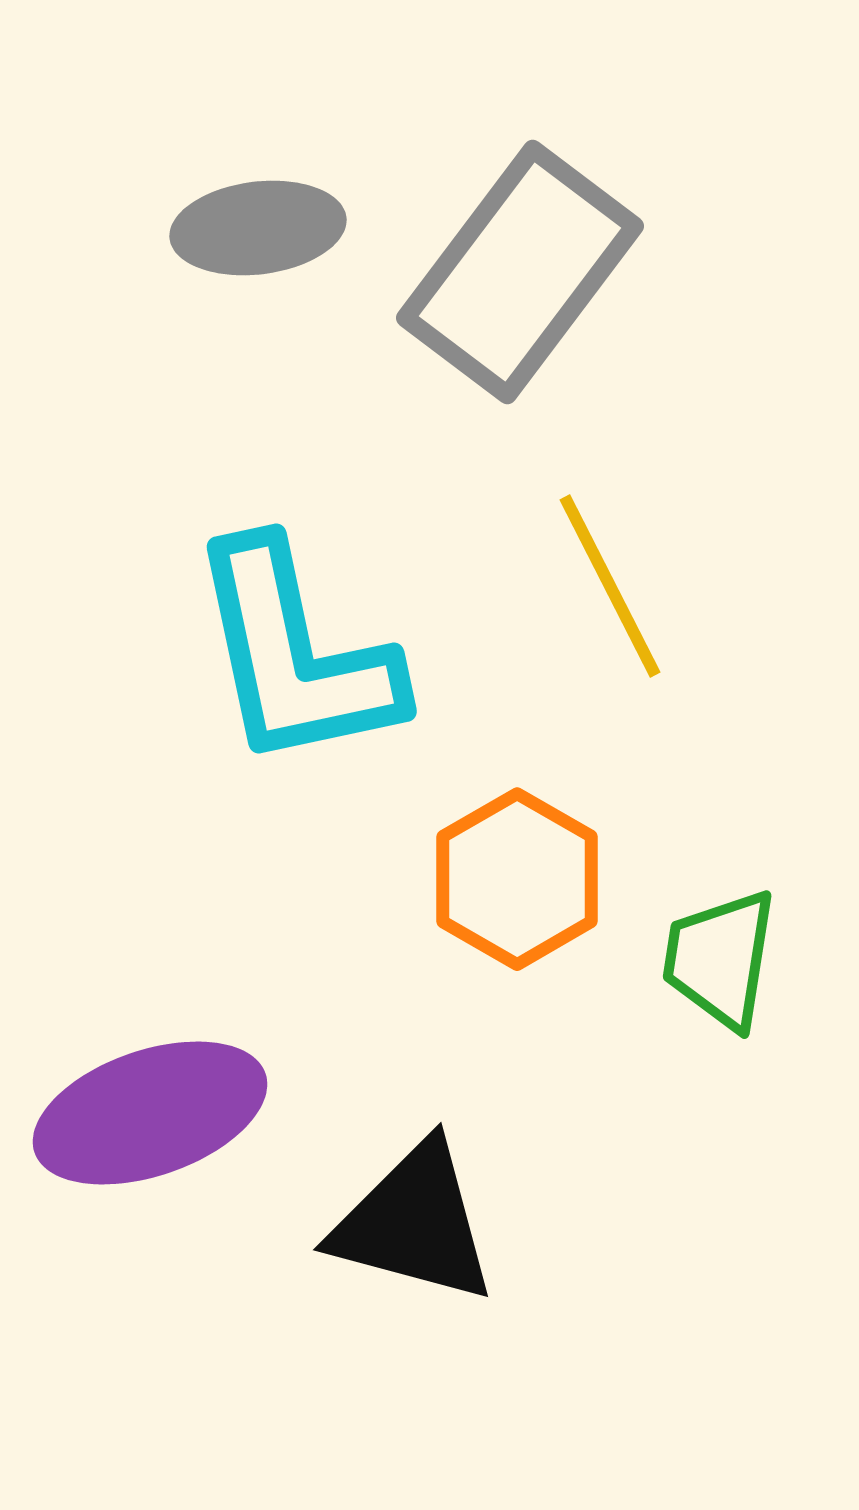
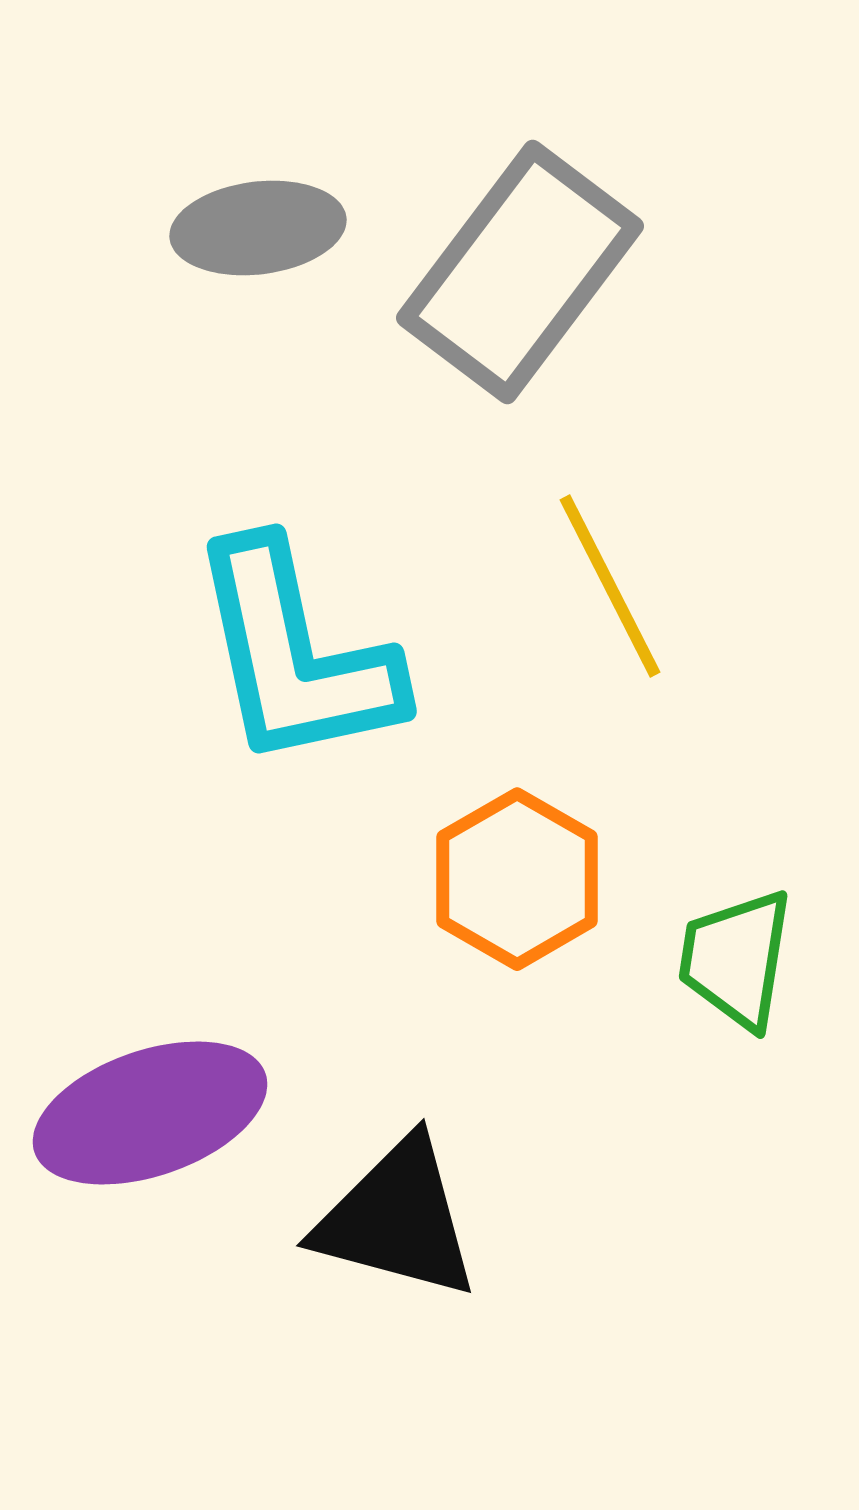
green trapezoid: moved 16 px right
black triangle: moved 17 px left, 4 px up
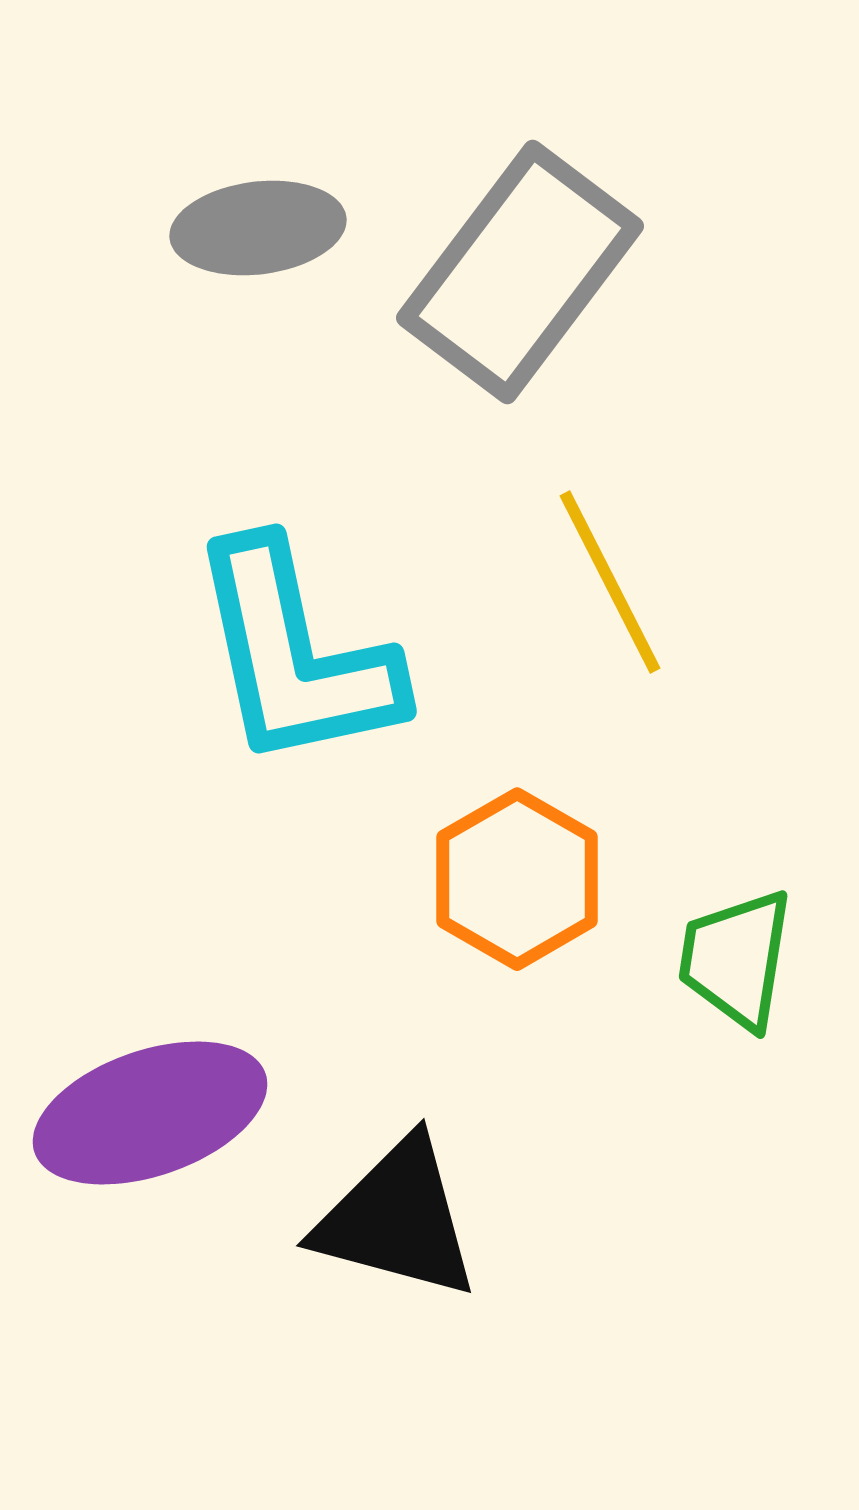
yellow line: moved 4 px up
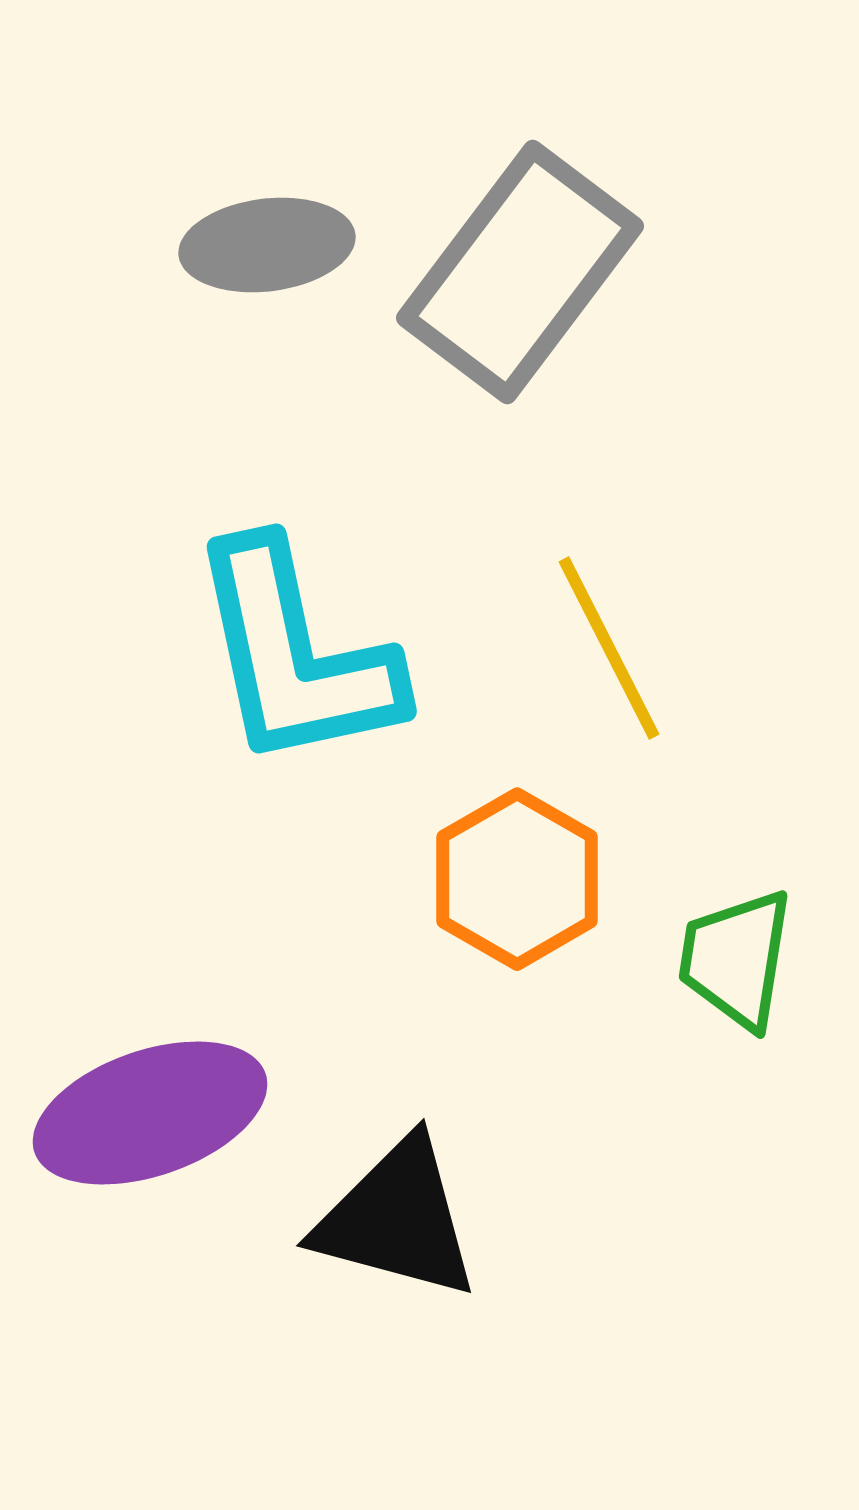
gray ellipse: moved 9 px right, 17 px down
yellow line: moved 1 px left, 66 px down
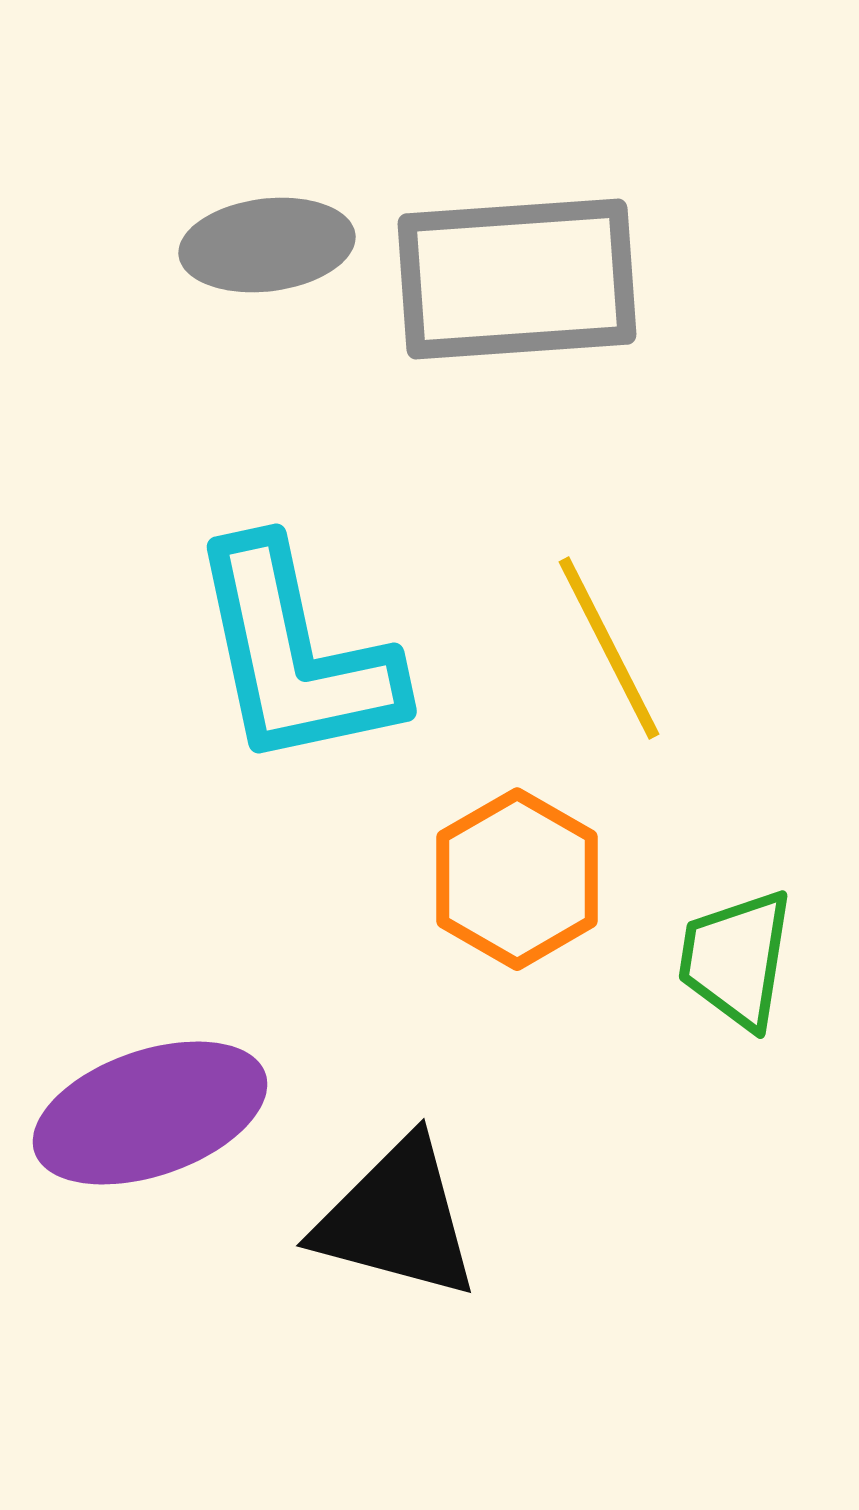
gray rectangle: moved 3 px left, 7 px down; rotated 49 degrees clockwise
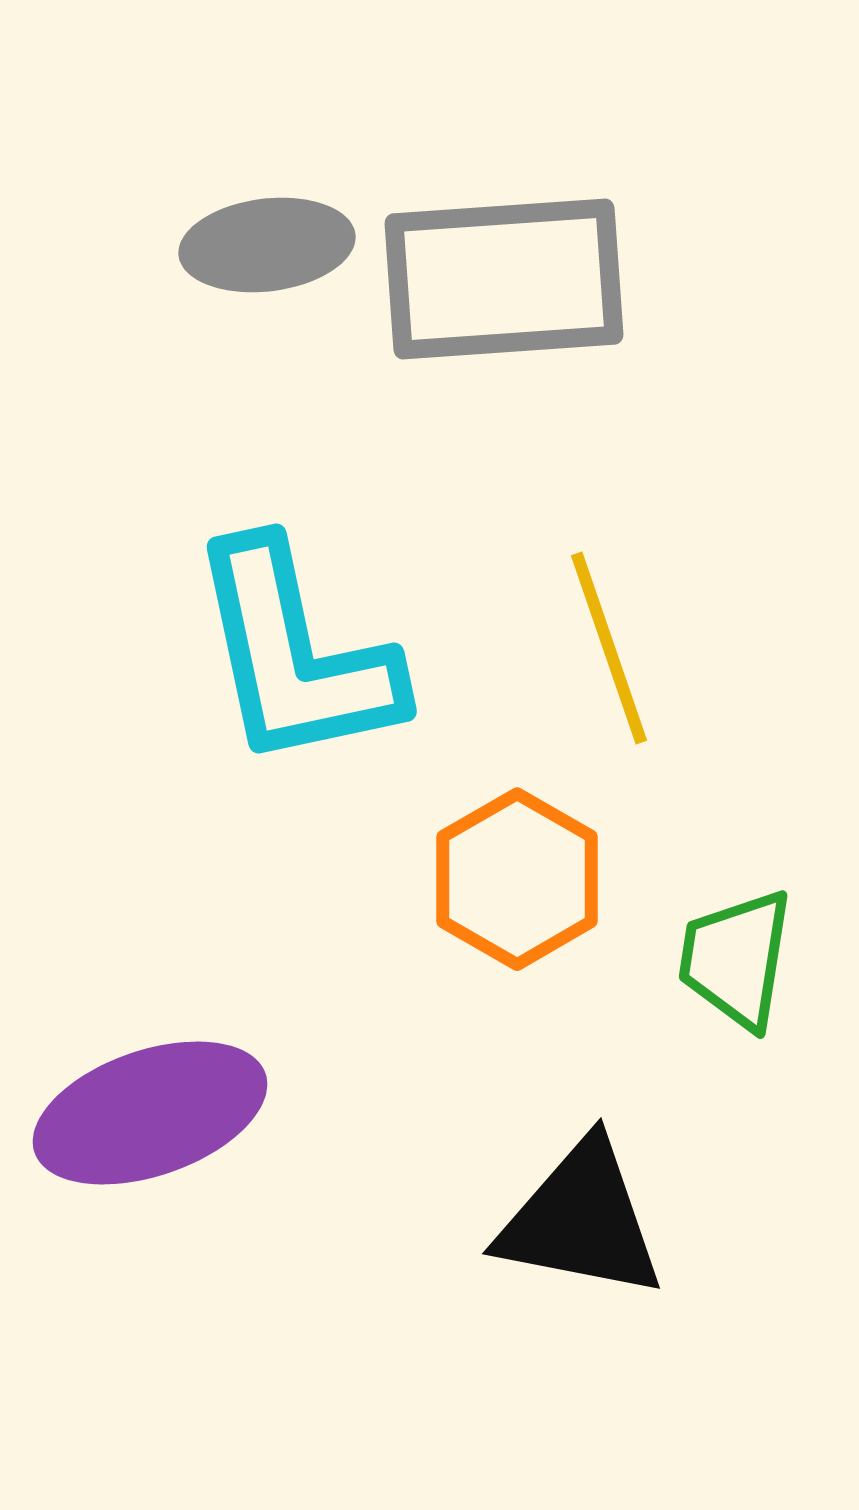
gray rectangle: moved 13 px left
yellow line: rotated 8 degrees clockwise
black triangle: moved 184 px right, 1 px down; rotated 4 degrees counterclockwise
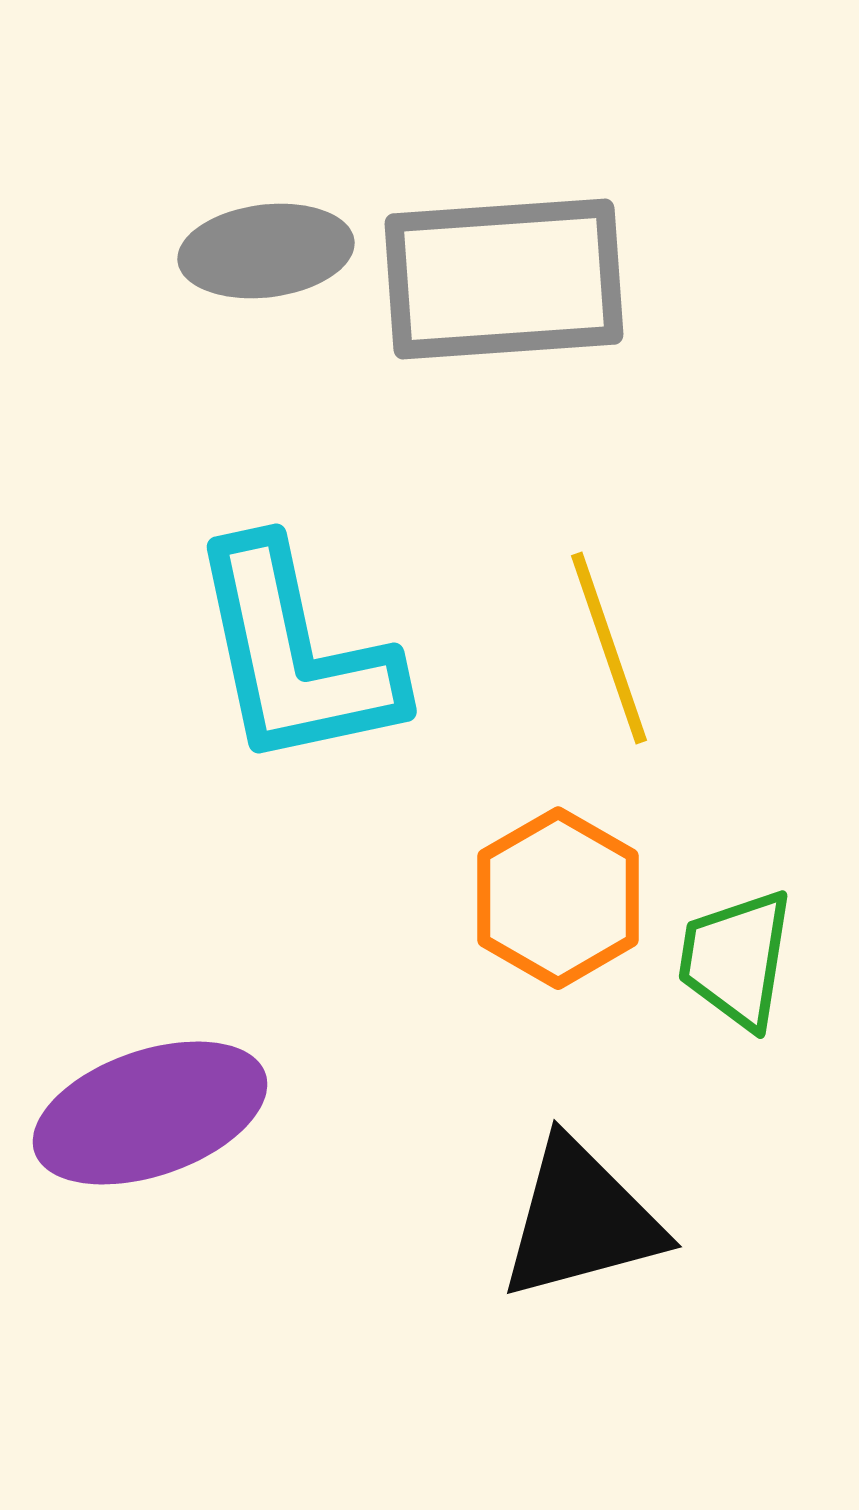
gray ellipse: moved 1 px left, 6 px down
orange hexagon: moved 41 px right, 19 px down
black triangle: rotated 26 degrees counterclockwise
